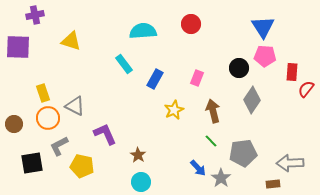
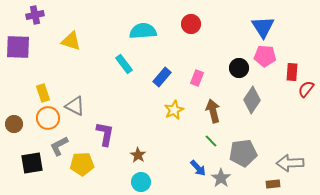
blue rectangle: moved 7 px right, 2 px up; rotated 12 degrees clockwise
purple L-shape: rotated 35 degrees clockwise
yellow pentagon: moved 2 px up; rotated 15 degrees counterclockwise
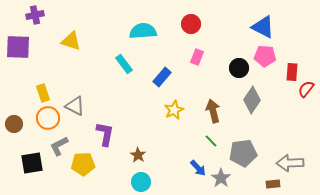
blue triangle: rotated 30 degrees counterclockwise
pink rectangle: moved 21 px up
yellow pentagon: moved 1 px right
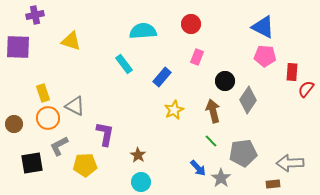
black circle: moved 14 px left, 13 px down
gray diamond: moved 4 px left
yellow pentagon: moved 2 px right, 1 px down
